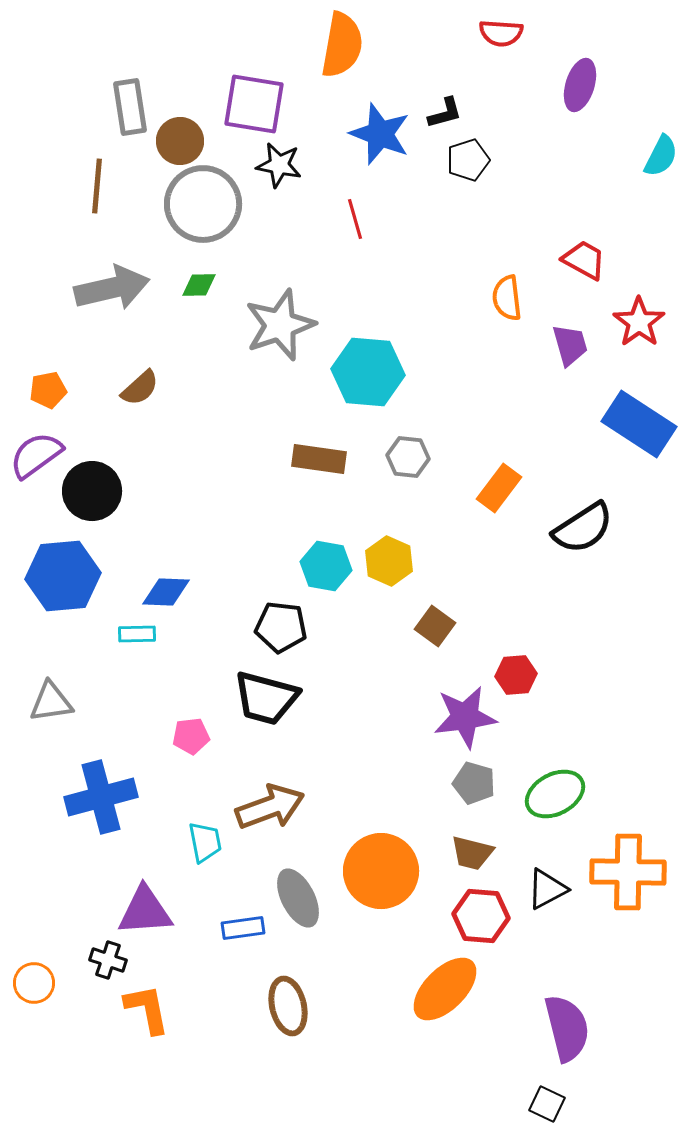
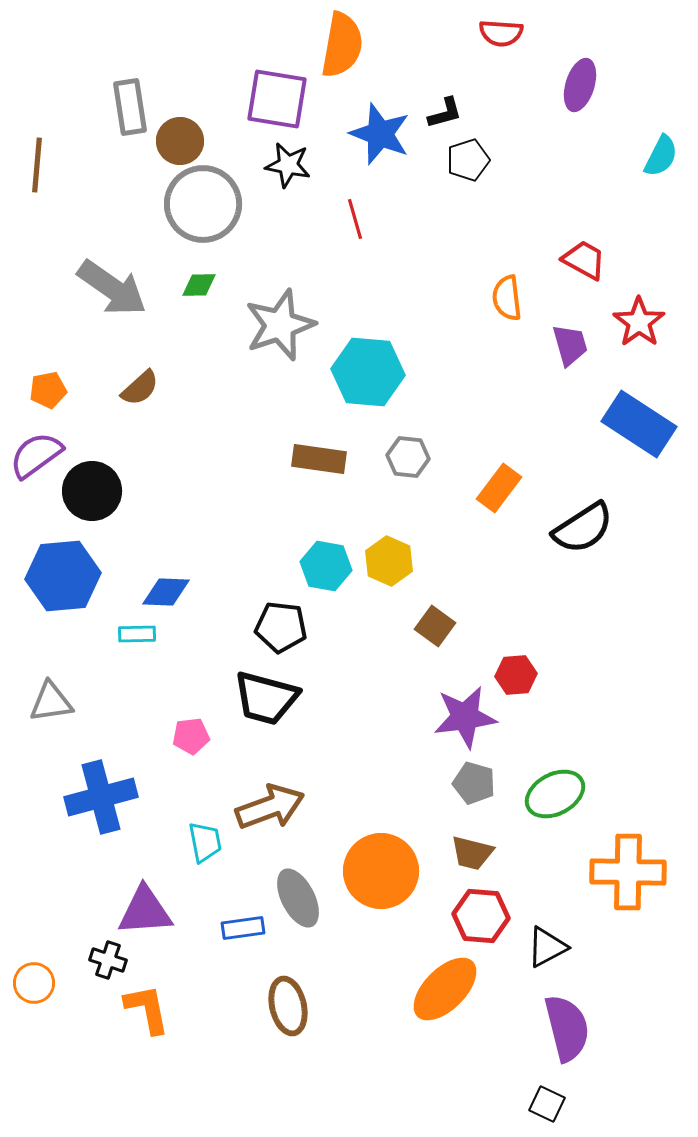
purple square at (254, 104): moved 23 px right, 5 px up
black star at (279, 165): moved 9 px right
brown line at (97, 186): moved 60 px left, 21 px up
gray arrow at (112, 288): rotated 48 degrees clockwise
black triangle at (547, 889): moved 58 px down
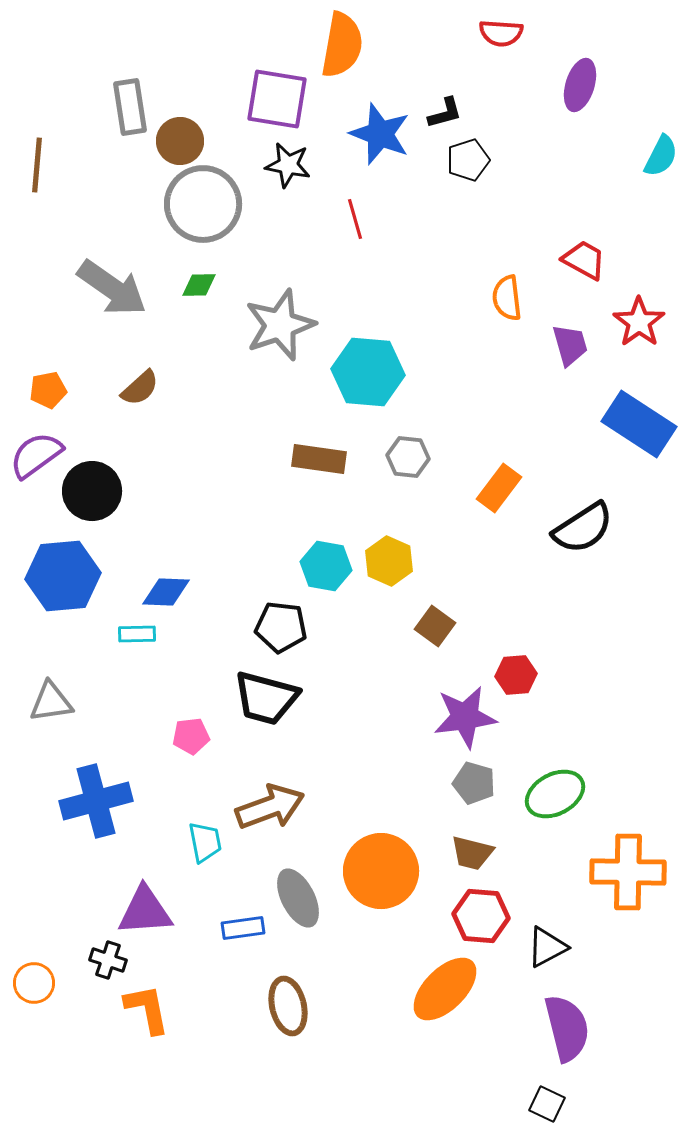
blue cross at (101, 797): moved 5 px left, 4 px down
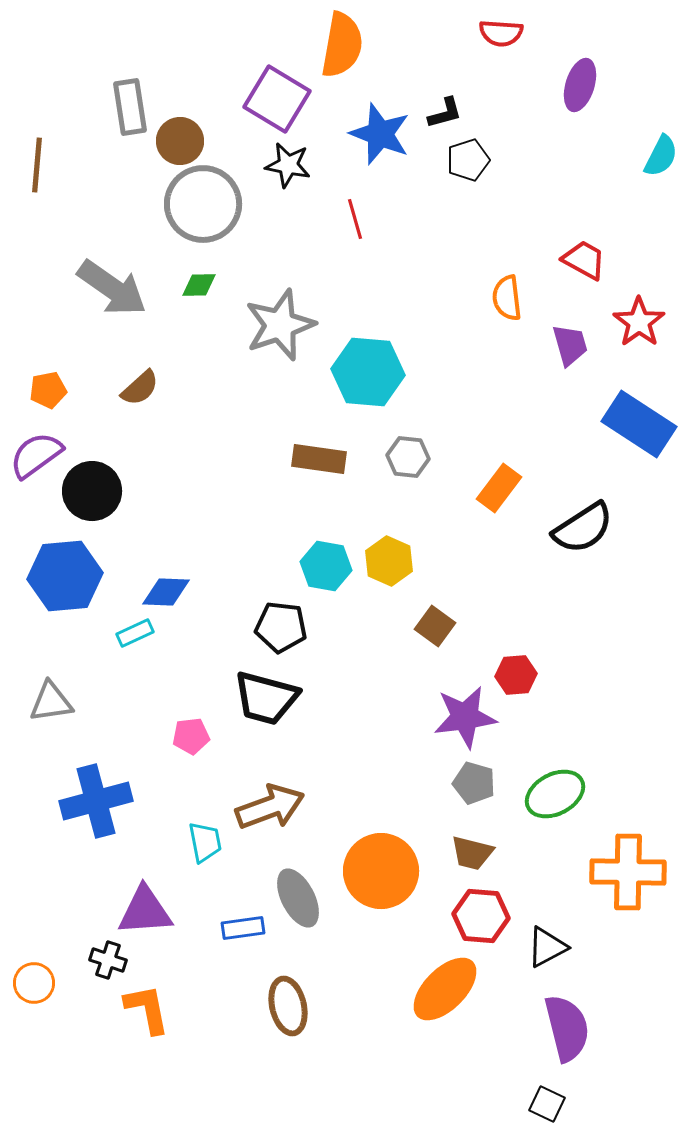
purple square at (277, 99): rotated 22 degrees clockwise
blue hexagon at (63, 576): moved 2 px right
cyan rectangle at (137, 634): moved 2 px left, 1 px up; rotated 24 degrees counterclockwise
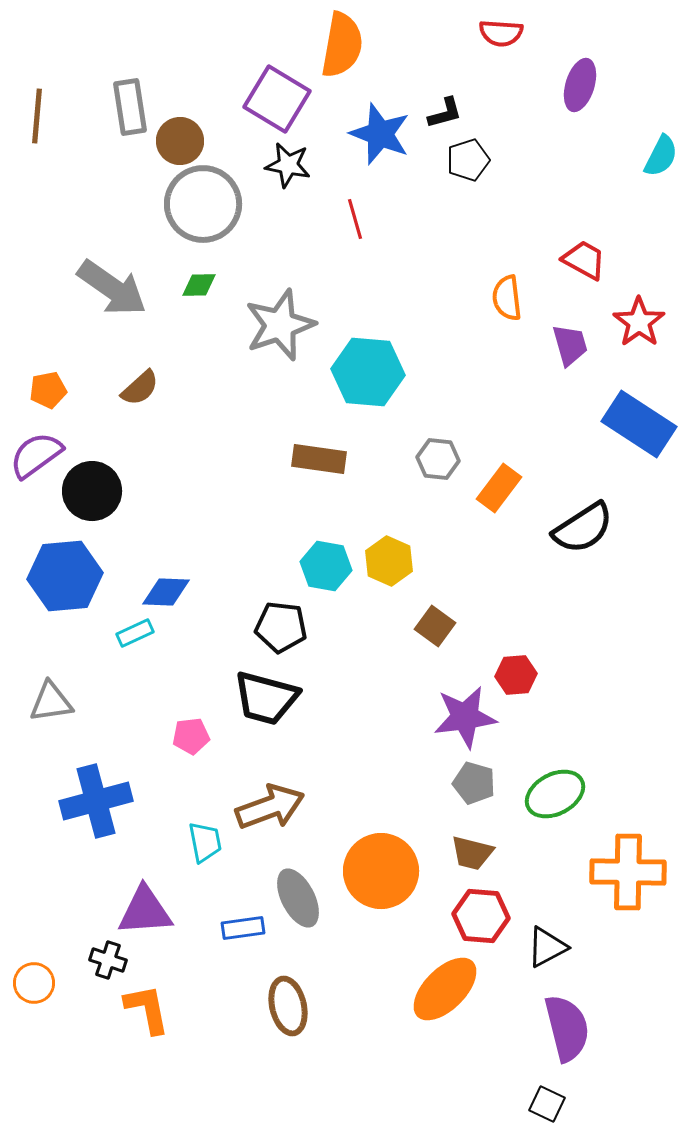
brown line at (37, 165): moved 49 px up
gray hexagon at (408, 457): moved 30 px right, 2 px down
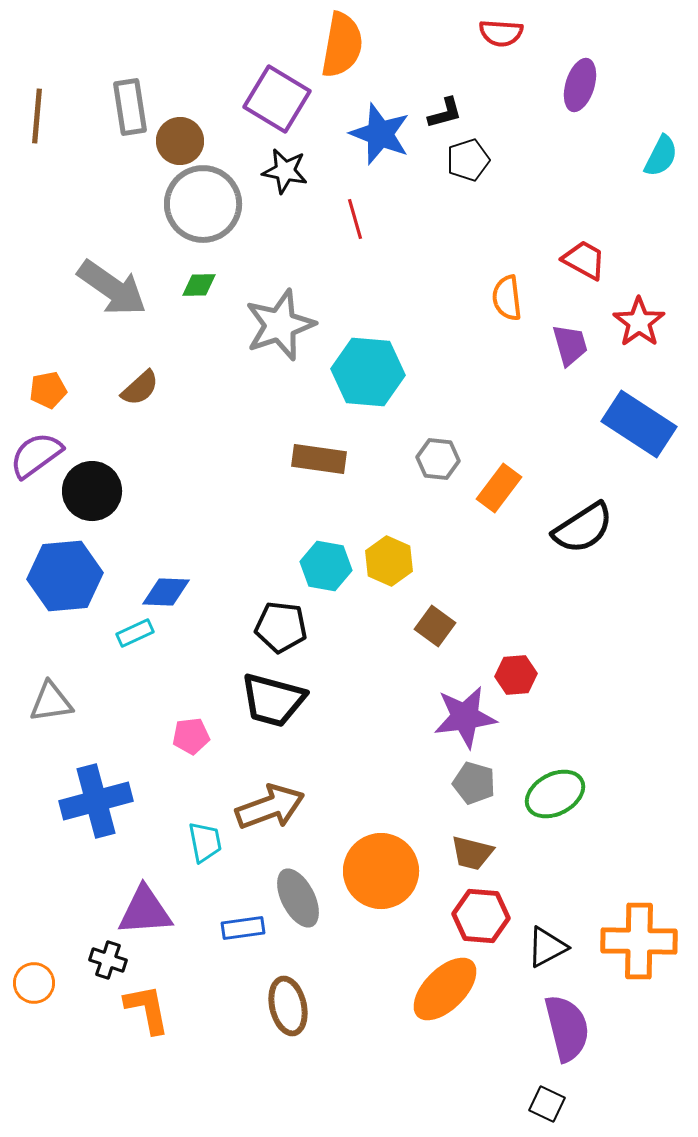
black star at (288, 165): moved 3 px left, 6 px down
black trapezoid at (266, 698): moved 7 px right, 2 px down
orange cross at (628, 872): moved 11 px right, 69 px down
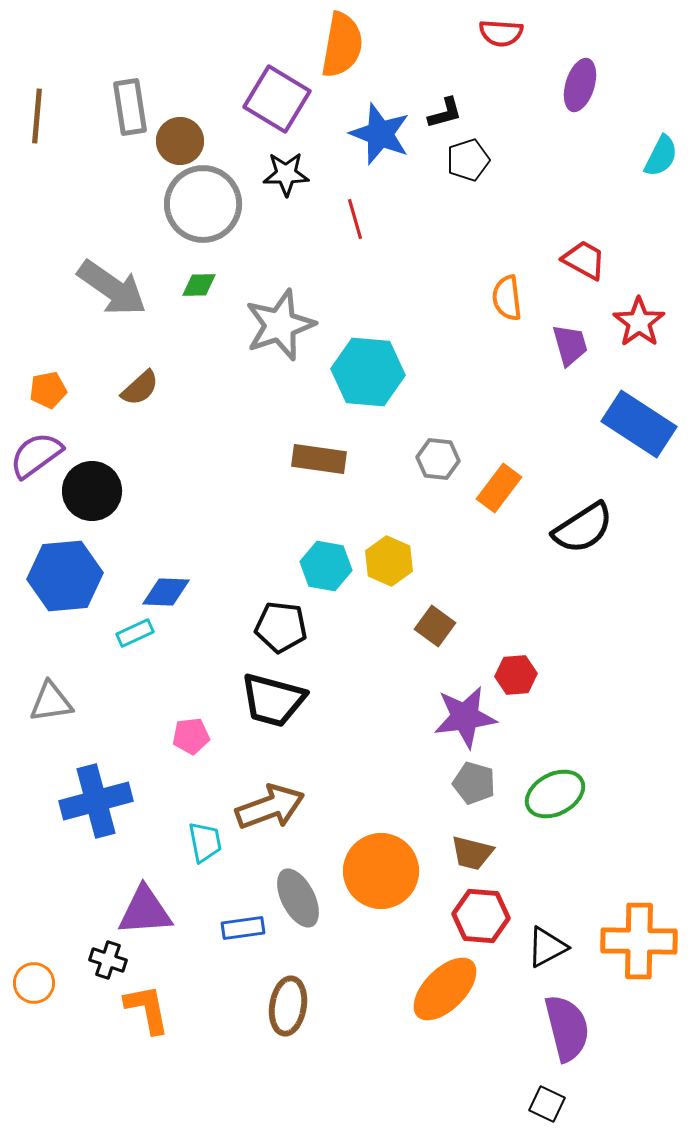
black star at (285, 171): moved 1 px right, 3 px down; rotated 12 degrees counterclockwise
brown ellipse at (288, 1006): rotated 22 degrees clockwise
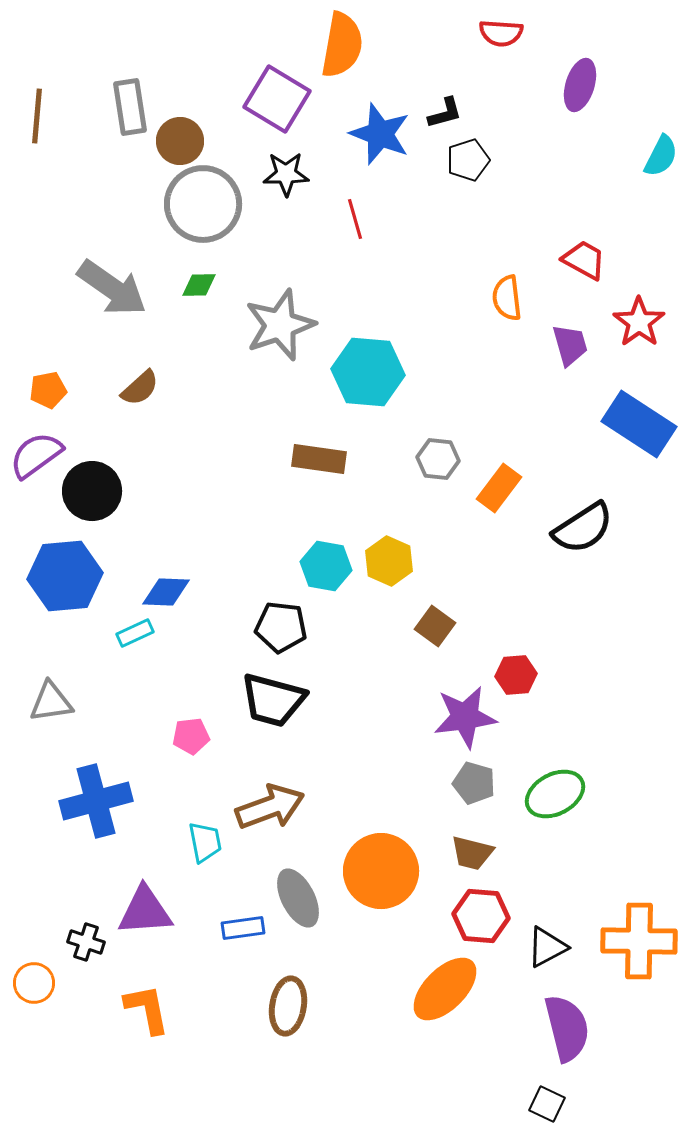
black cross at (108, 960): moved 22 px left, 18 px up
